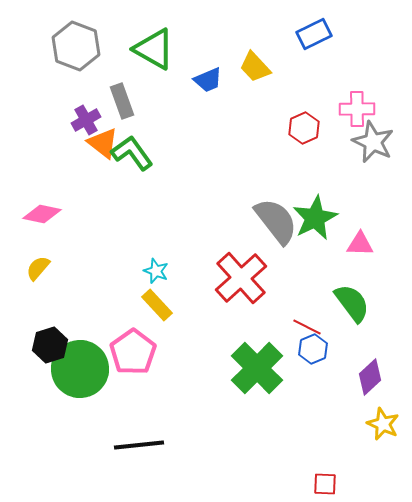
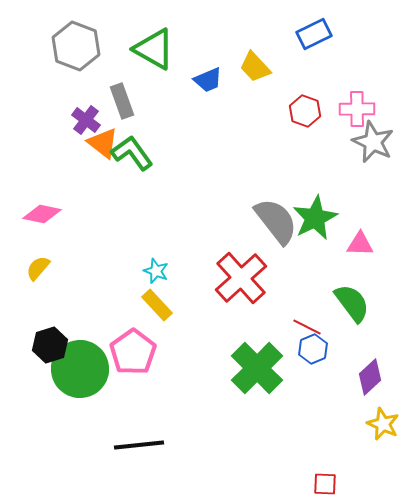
purple cross: rotated 24 degrees counterclockwise
red hexagon: moved 1 px right, 17 px up; rotated 16 degrees counterclockwise
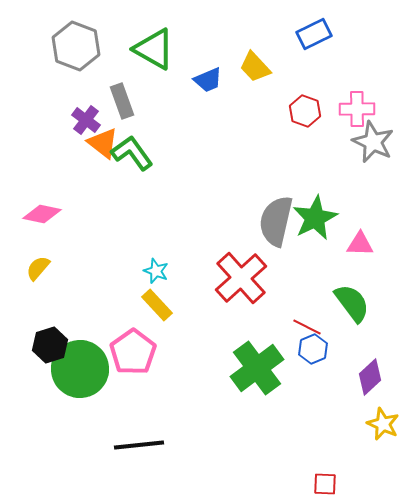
gray semicircle: rotated 129 degrees counterclockwise
green cross: rotated 8 degrees clockwise
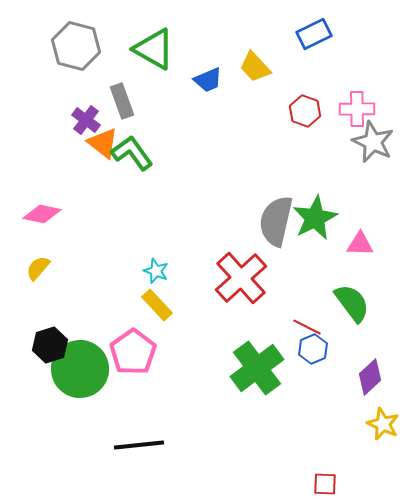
gray hexagon: rotated 6 degrees counterclockwise
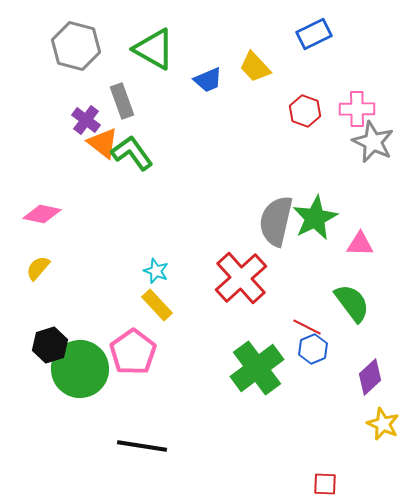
black line: moved 3 px right, 1 px down; rotated 15 degrees clockwise
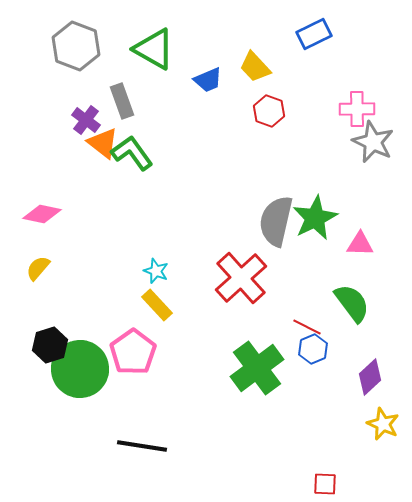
gray hexagon: rotated 6 degrees clockwise
red hexagon: moved 36 px left
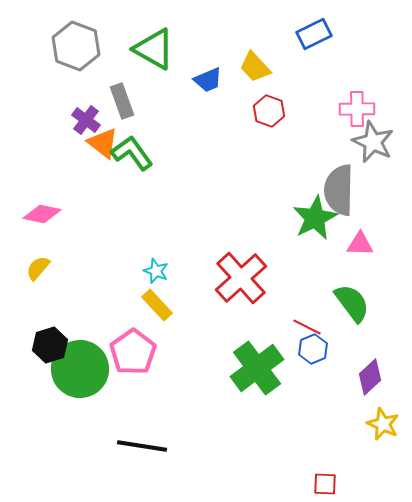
gray semicircle: moved 63 px right, 31 px up; rotated 12 degrees counterclockwise
